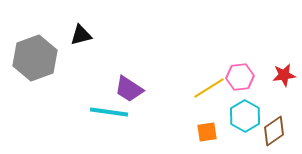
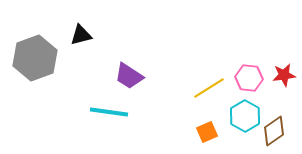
pink hexagon: moved 9 px right, 1 px down; rotated 12 degrees clockwise
purple trapezoid: moved 13 px up
orange square: rotated 15 degrees counterclockwise
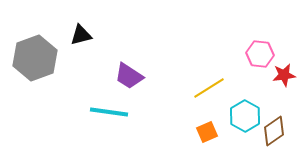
pink hexagon: moved 11 px right, 24 px up
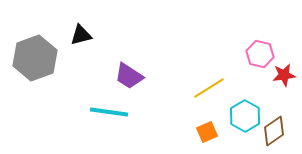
pink hexagon: rotated 8 degrees clockwise
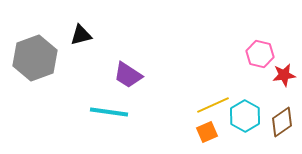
purple trapezoid: moved 1 px left, 1 px up
yellow line: moved 4 px right, 17 px down; rotated 8 degrees clockwise
brown diamond: moved 8 px right, 9 px up
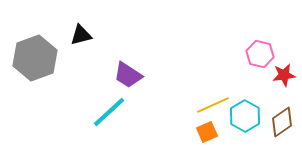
cyan line: rotated 51 degrees counterclockwise
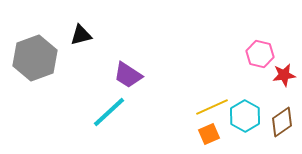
yellow line: moved 1 px left, 2 px down
orange square: moved 2 px right, 2 px down
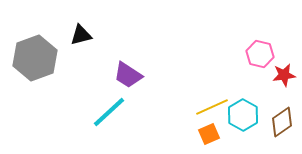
cyan hexagon: moved 2 px left, 1 px up
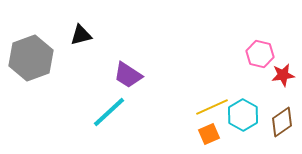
gray hexagon: moved 4 px left
red star: moved 1 px left
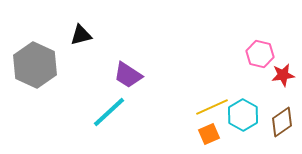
gray hexagon: moved 4 px right, 7 px down; rotated 15 degrees counterclockwise
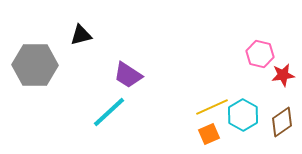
gray hexagon: rotated 24 degrees counterclockwise
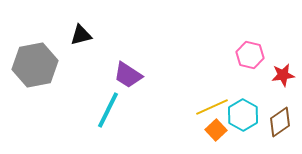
pink hexagon: moved 10 px left, 1 px down
gray hexagon: rotated 12 degrees counterclockwise
cyan line: moved 1 px left, 2 px up; rotated 21 degrees counterclockwise
brown diamond: moved 2 px left
orange square: moved 7 px right, 4 px up; rotated 20 degrees counterclockwise
